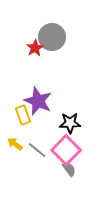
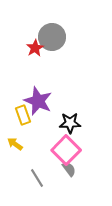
gray line: moved 28 px down; rotated 18 degrees clockwise
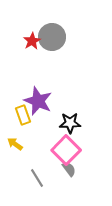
red star: moved 3 px left, 7 px up
